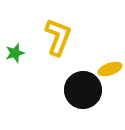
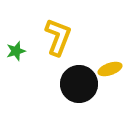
green star: moved 1 px right, 2 px up
black circle: moved 4 px left, 6 px up
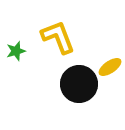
yellow L-shape: rotated 42 degrees counterclockwise
yellow ellipse: moved 2 px up; rotated 15 degrees counterclockwise
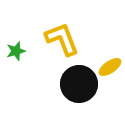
yellow L-shape: moved 4 px right, 2 px down
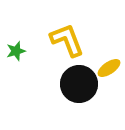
yellow L-shape: moved 5 px right, 1 px down
yellow ellipse: moved 1 px left, 1 px down
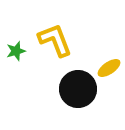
yellow L-shape: moved 12 px left
black circle: moved 1 px left, 5 px down
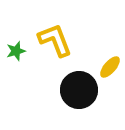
yellow ellipse: moved 1 px right, 1 px up; rotated 15 degrees counterclockwise
black circle: moved 1 px right, 1 px down
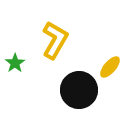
yellow L-shape: rotated 51 degrees clockwise
green star: moved 1 px left, 12 px down; rotated 18 degrees counterclockwise
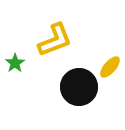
yellow L-shape: rotated 39 degrees clockwise
black circle: moved 3 px up
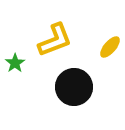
yellow ellipse: moved 20 px up
black circle: moved 5 px left
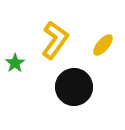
yellow L-shape: rotated 33 degrees counterclockwise
yellow ellipse: moved 7 px left, 2 px up
